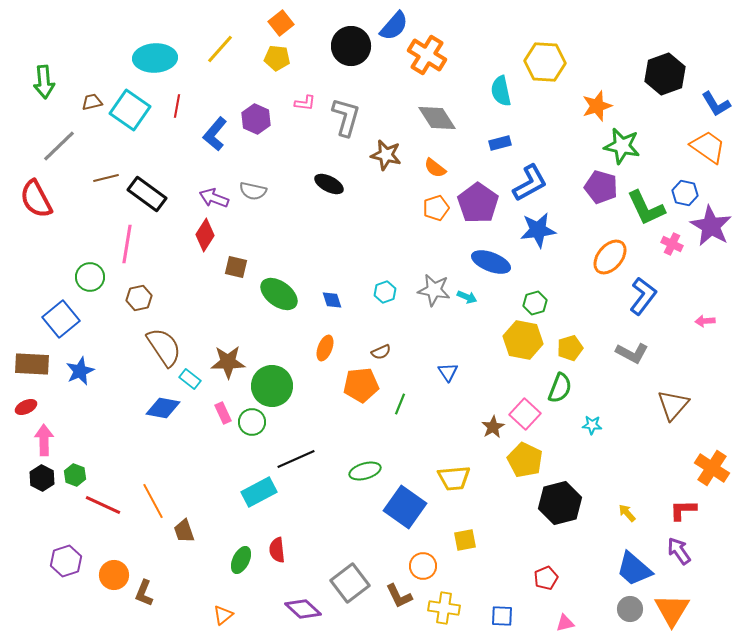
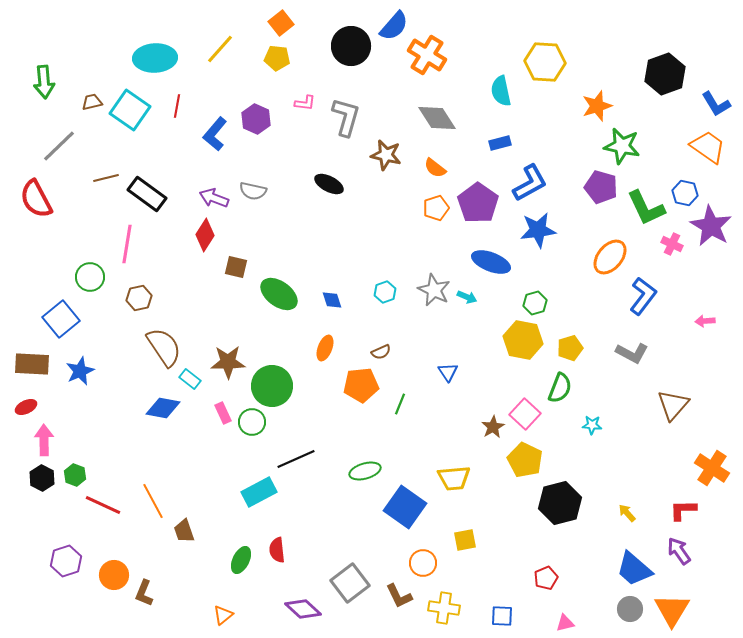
gray star at (434, 290): rotated 16 degrees clockwise
orange circle at (423, 566): moved 3 px up
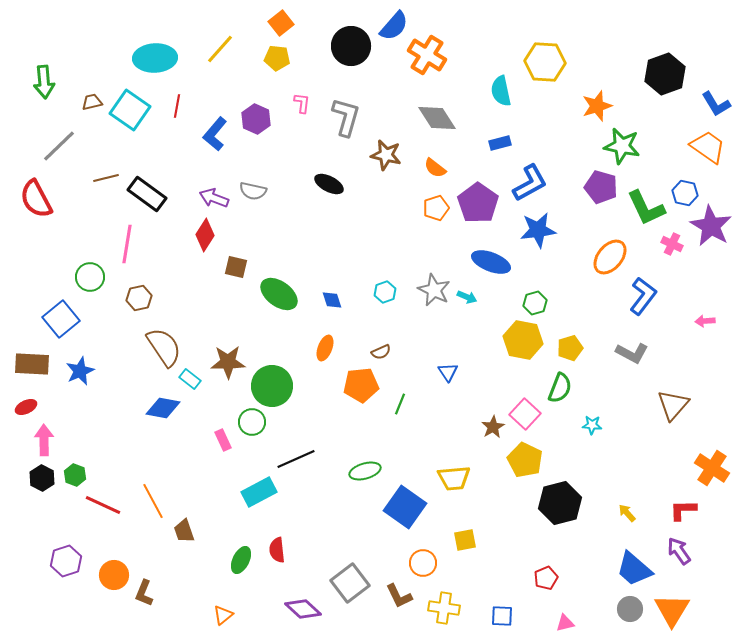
pink L-shape at (305, 103): moved 3 px left; rotated 90 degrees counterclockwise
pink rectangle at (223, 413): moved 27 px down
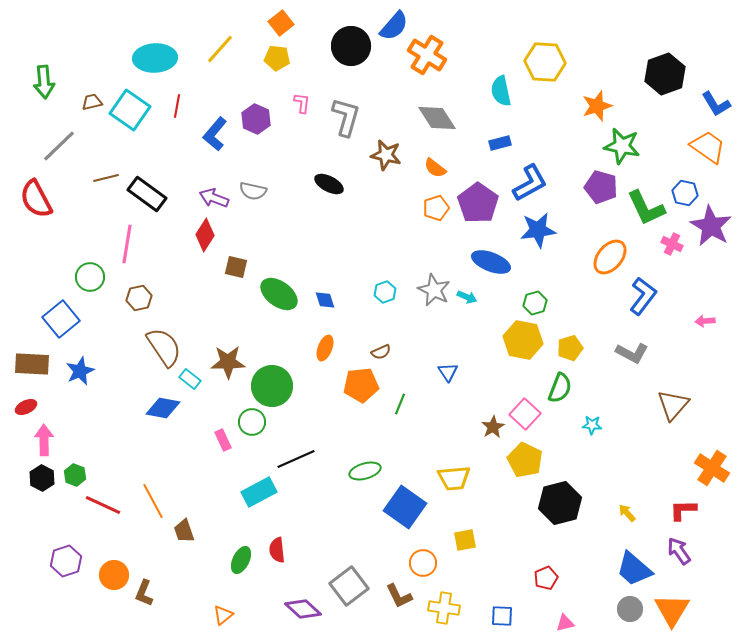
blue diamond at (332, 300): moved 7 px left
gray square at (350, 583): moved 1 px left, 3 px down
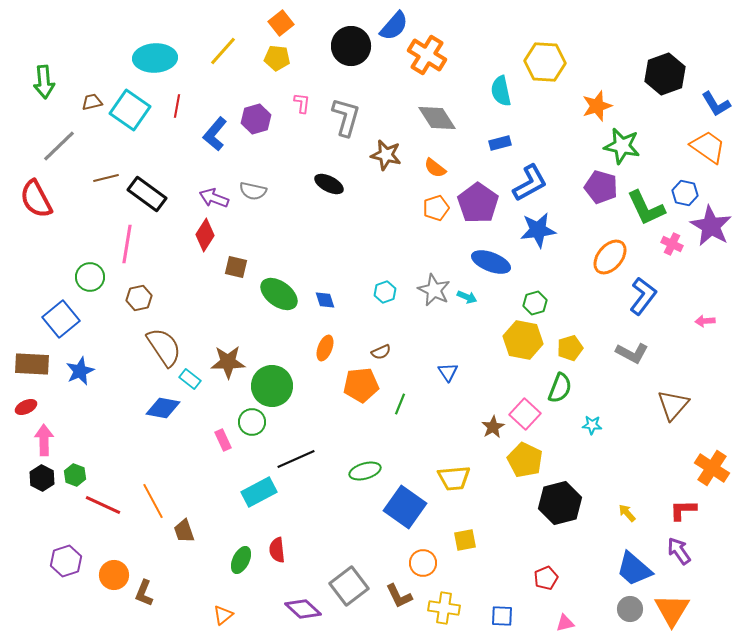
yellow line at (220, 49): moved 3 px right, 2 px down
purple hexagon at (256, 119): rotated 20 degrees clockwise
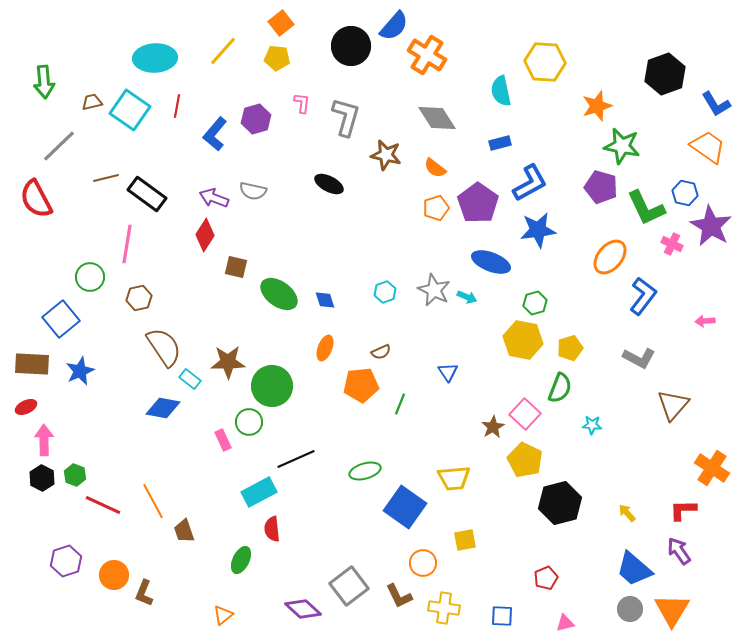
gray L-shape at (632, 353): moved 7 px right, 5 px down
green circle at (252, 422): moved 3 px left
red semicircle at (277, 550): moved 5 px left, 21 px up
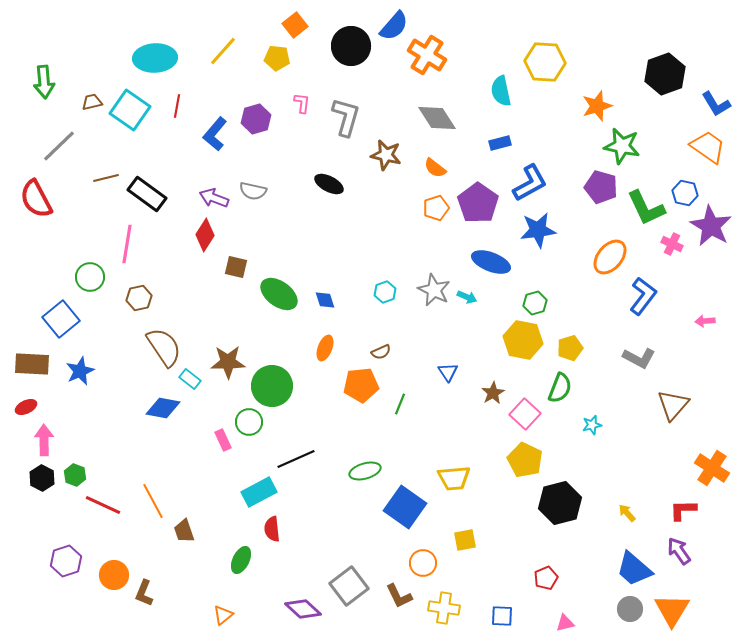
orange square at (281, 23): moved 14 px right, 2 px down
cyan star at (592, 425): rotated 18 degrees counterclockwise
brown star at (493, 427): moved 34 px up
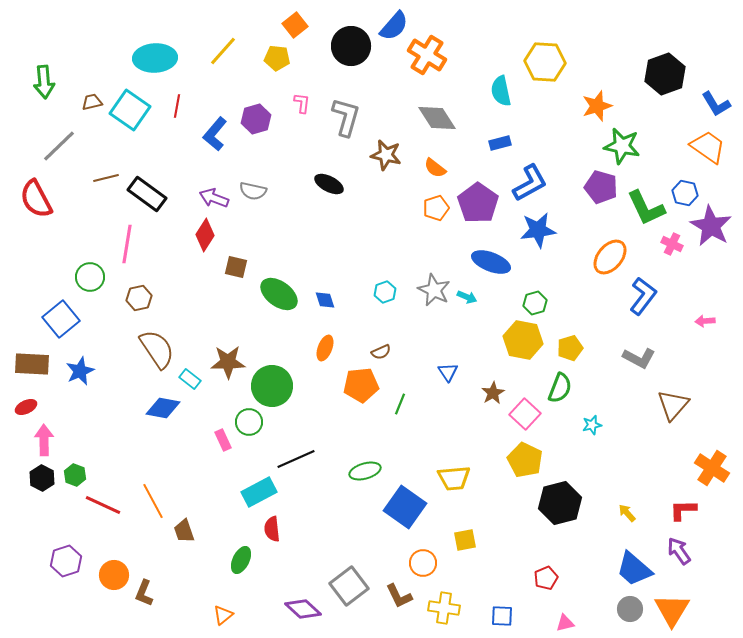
brown semicircle at (164, 347): moved 7 px left, 2 px down
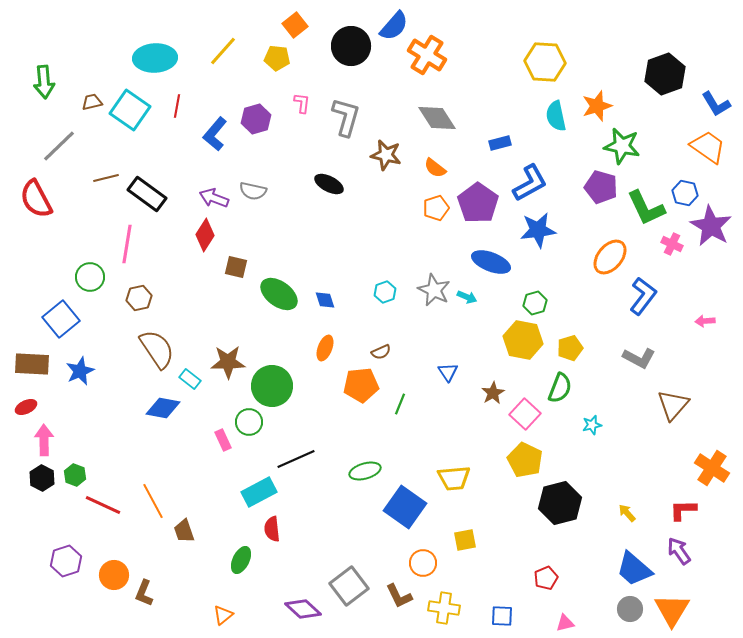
cyan semicircle at (501, 91): moved 55 px right, 25 px down
